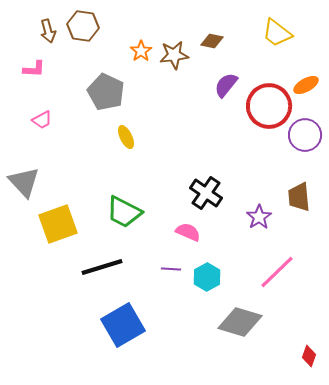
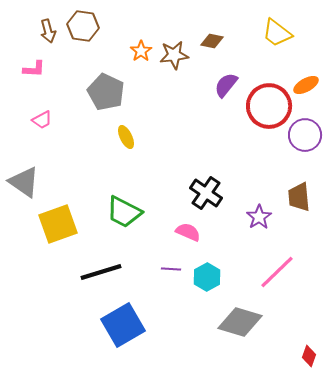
gray triangle: rotated 12 degrees counterclockwise
black line: moved 1 px left, 5 px down
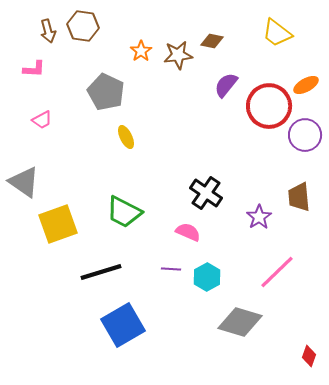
brown star: moved 4 px right
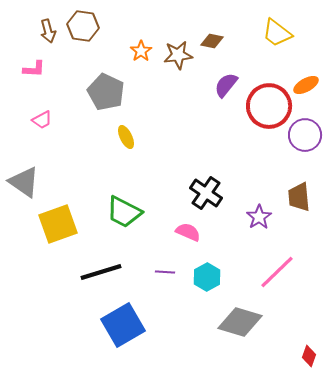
purple line: moved 6 px left, 3 px down
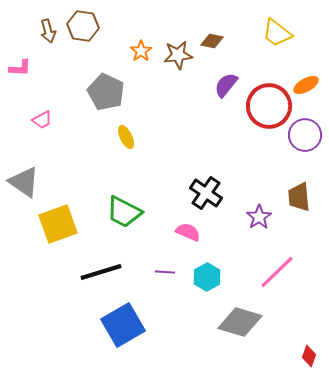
pink L-shape: moved 14 px left, 1 px up
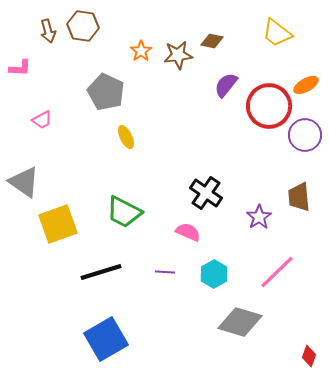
cyan hexagon: moved 7 px right, 3 px up
blue square: moved 17 px left, 14 px down
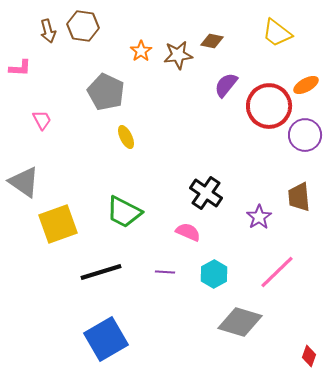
pink trapezoid: rotated 90 degrees counterclockwise
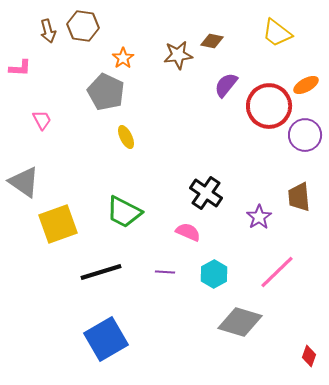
orange star: moved 18 px left, 7 px down
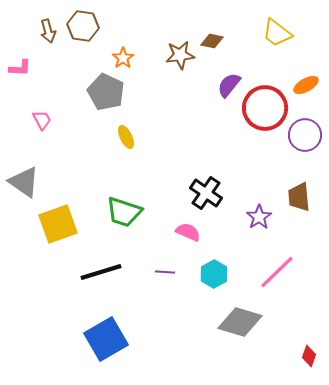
brown star: moved 2 px right
purple semicircle: moved 3 px right
red circle: moved 4 px left, 2 px down
green trapezoid: rotated 9 degrees counterclockwise
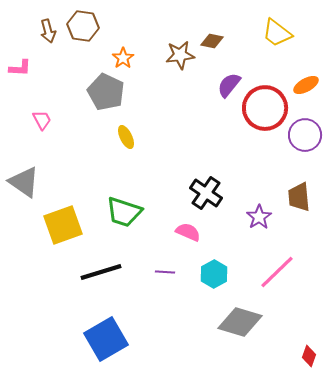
yellow square: moved 5 px right, 1 px down
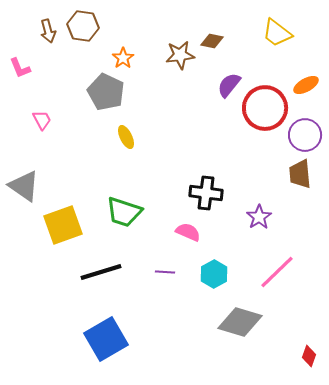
pink L-shape: rotated 65 degrees clockwise
gray triangle: moved 4 px down
black cross: rotated 28 degrees counterclockwise
brown trapezoid: moved 1 px right, 23 px up
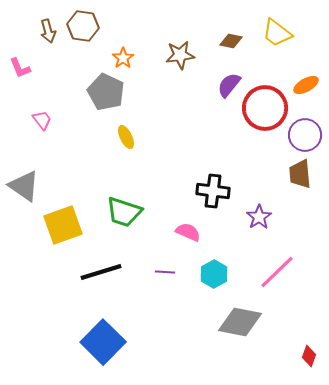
brown diamond: moved 19 px right
pink trapezoid: rotated 10 degrees counterclockwise
black cross: moved 7 px right, 2 px up
gray diamond: rotated 6 degrees counterclockwise
blue square: moved 3 px left, 3 px down; rotated 15 degrees counterclockwise
